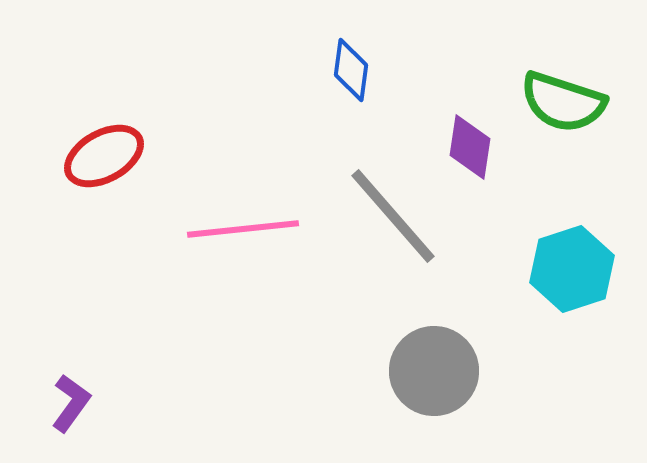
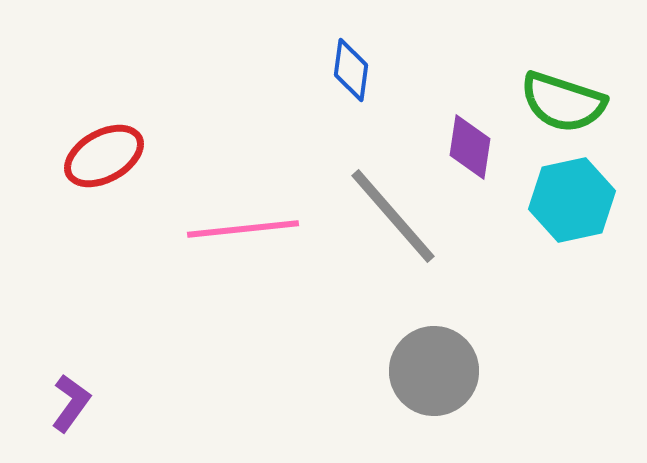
cyan hexagon: moved 69 px up; rotated 6 degrees clockwise
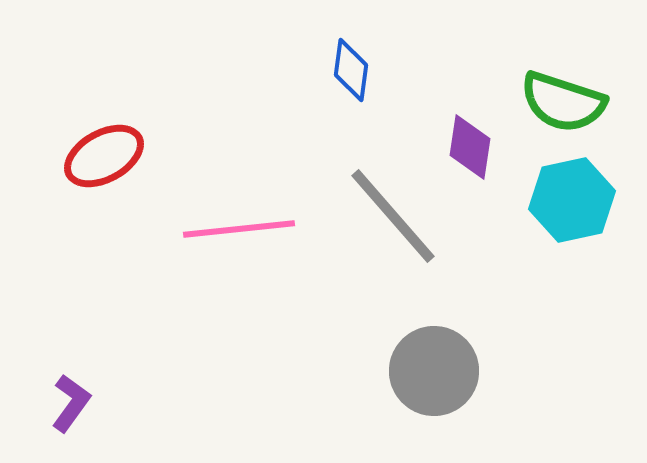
pink line: moved 4 px left
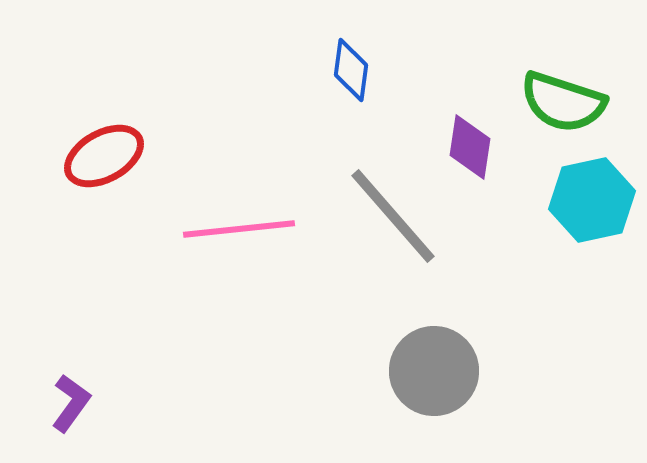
cyan hexagon: moved 20 px right
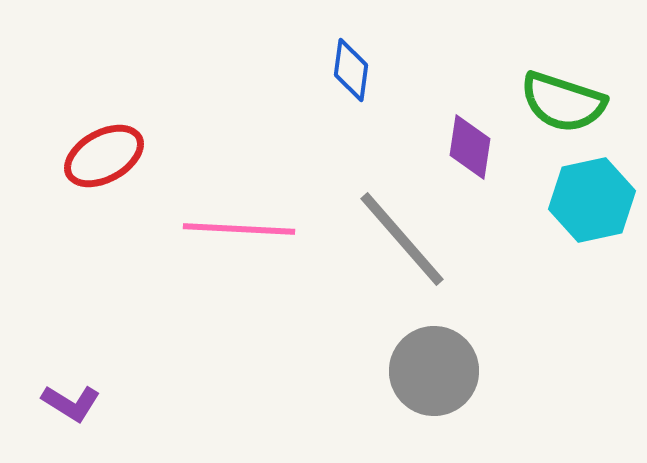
gray line: moved 9 px right, 23 px down
pink line: rotated 9 degrees clockwise
purple L-shape: rotated 86 degrees clockwise
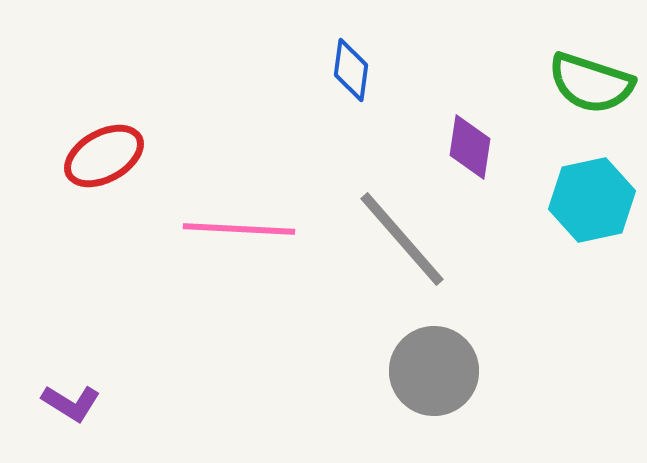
green semicircle: moved 28 px right, 19 px up
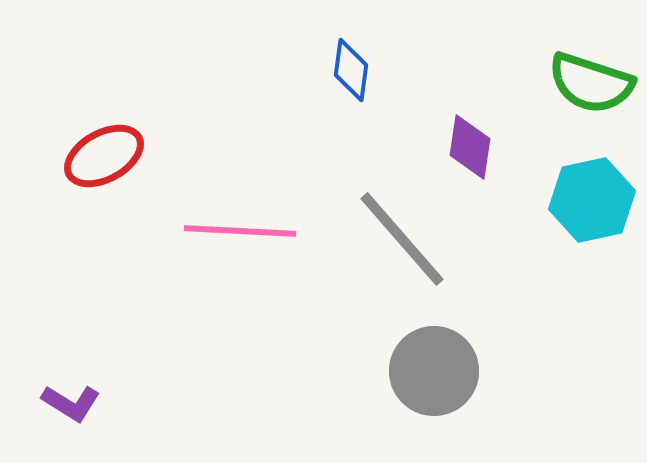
pink line: moved 1 px right, 2 px down
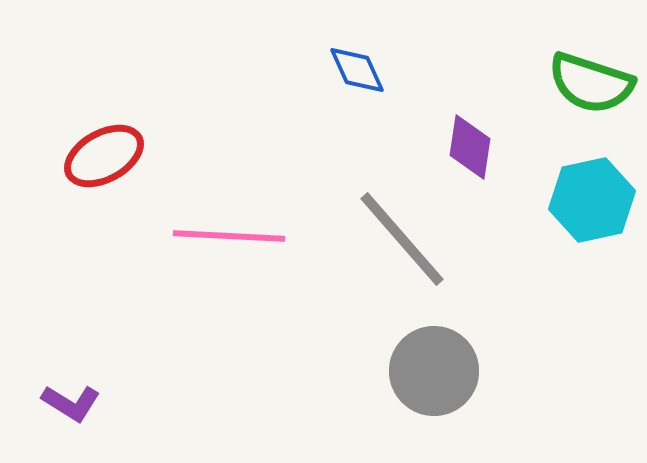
blue diamond: moved 6 px right; rotated 32 degrees counterclockwise
pink line: moved 11 px left, 5 px down
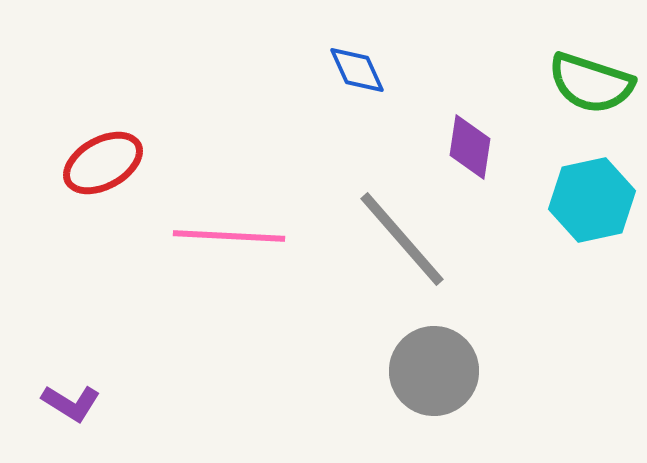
red ellipse: moved 1 px left, 7 px down
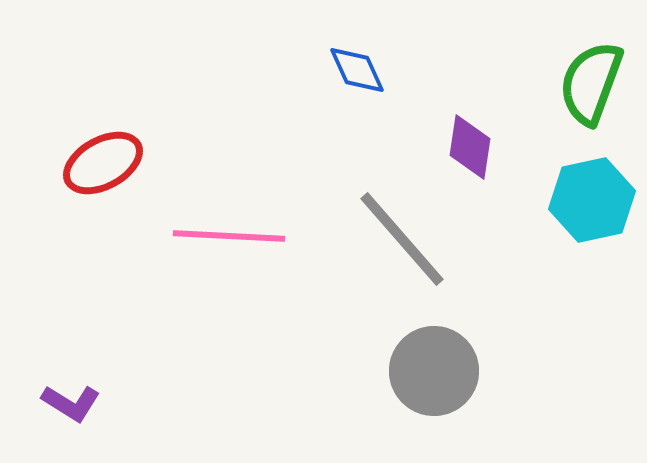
green semicircle: rotated 92 degrees clockwise
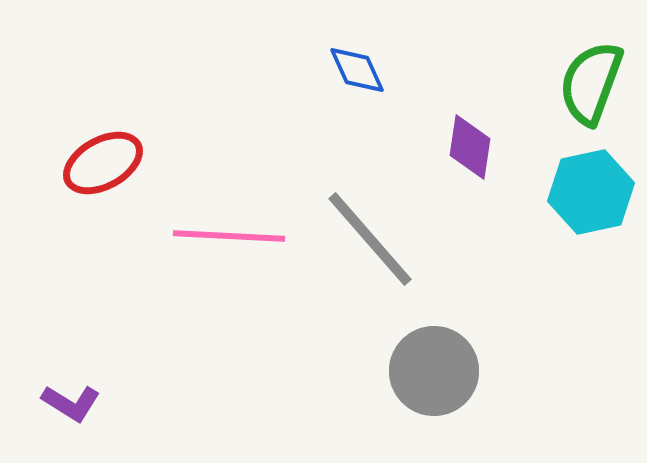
cyan hexagon: moved 1 px left, 8 px up
gray line: moved 32 px left
